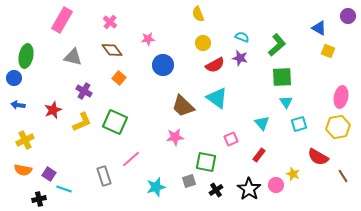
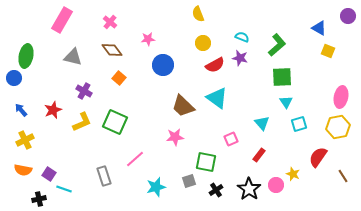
blue arrow at (18, 105): moved 3 px right, 5 px down; rotated 40 degrees clockwise
red semicircle at (318, 157): rotated 95 degrees clockwise
pink line at (131, 159): moved 4 px right
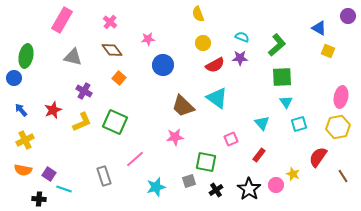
purple star at (240, 58): rotated 14 degrees counterclockwise
black cross at (39, 199): rotated 16 degrees clockwise
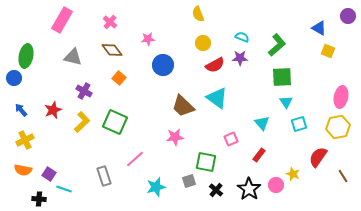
yellow L-shape at (82, 122): rotated 20 degrees counterclockwise
black cross at (216, 190): rotated 16 degrees counterclockwise
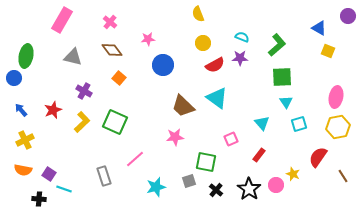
pink ellipse at (341, 97): moved 5 px left
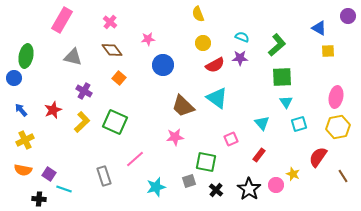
yellow square at (328, 51): rotated 24 degrees counterclockwise
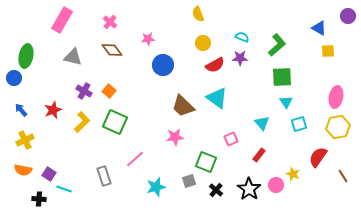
orange square at (119, 78): moved 10 px left, 13 px down
green square at (206, 162): rotated 10 degrees clockwise
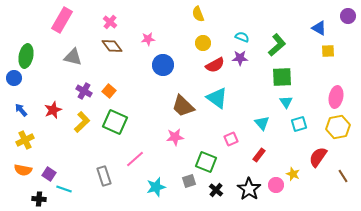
brown diamond at (112, 50): moved 4 px up
